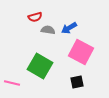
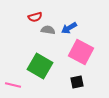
pink line: moved 1 px right, 2 px down
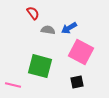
red semicircle: moved 2 px left, 4 px up; rotated 112 degrees counterclockwise
green square: rotated 15 degrees counterclockwise
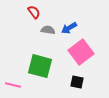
red semicircle: moved 1 px right, 1 px up
pink square: rotated 25 degrees clockwise
black square: rotated 24 degrees clockwise
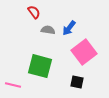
blue arrow: rotated 21 degrees counterclockwise
pink square: moved 3 px right
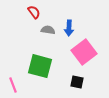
blue arrow: rotated 35 degrees counterclockwise
pink line: rotated 56 degrees clockwise
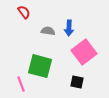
red semicircle: moved 10 px left
gray semicircle: moved 1 px down
pink line: moved 8 px right, 1 px up
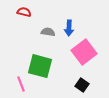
red semicircle: rotated 40 degrees counterclockwise
gray semicircle: moved 1 px down
black square: moved 5 px right, 3 px down; rotated 24 degrees clockwise
